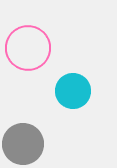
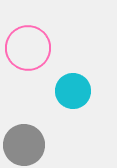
gray circle: moved 1 px right, 1 px down
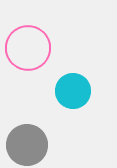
gray circle: moved 3 px right
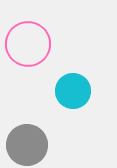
pink circle: moved 4 px up
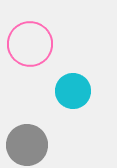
pink circle: moved 2 px right
